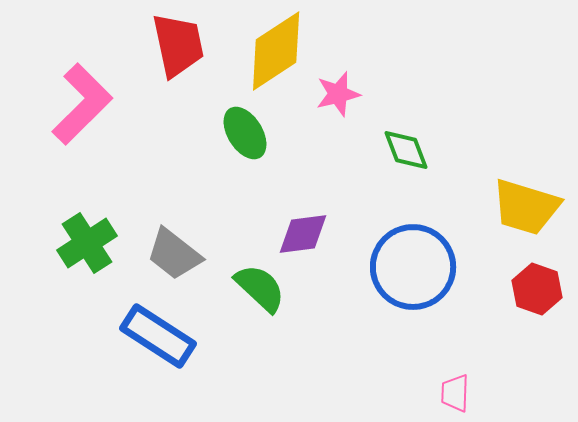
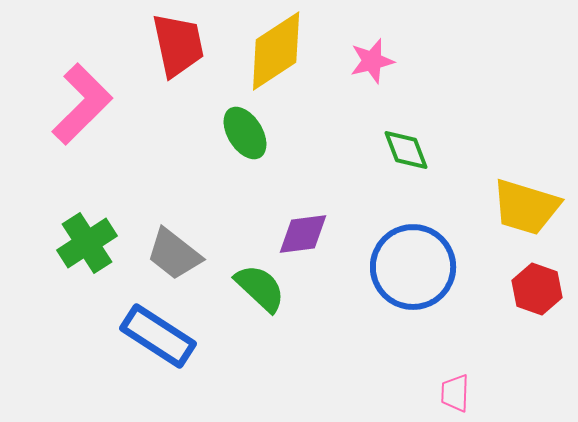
pink star: moved 34 px right, 33 px up
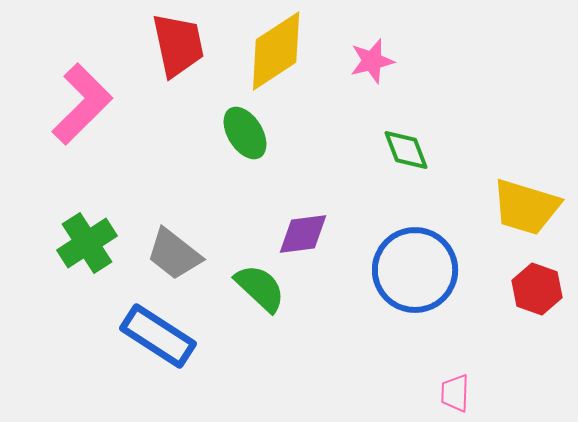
blue circle: moved 2 px right, 3 px down
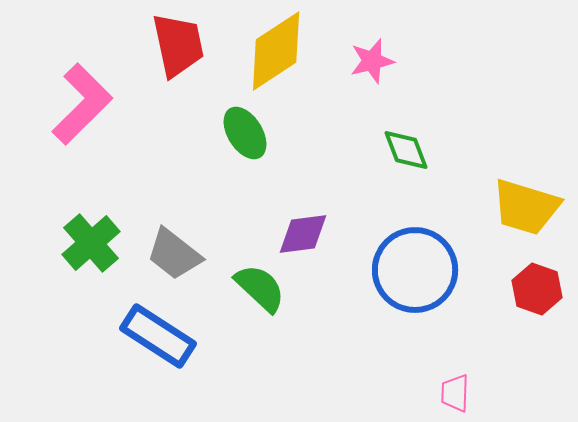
green cross: moved 4 px right; rotated 8 degrees counterclockwise
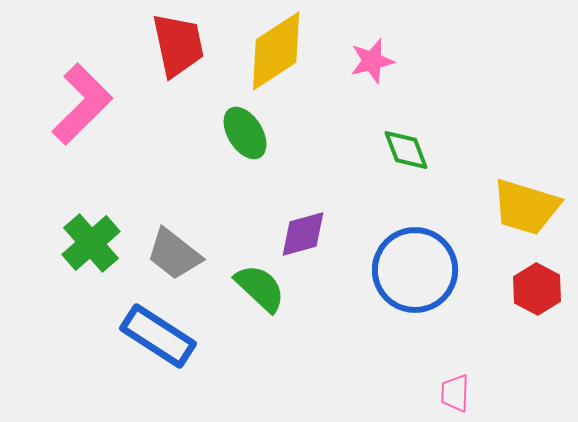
purple diamond: rotated 8 degrees counterclockwise
red hexagon: rotated 9 degrees clockwise
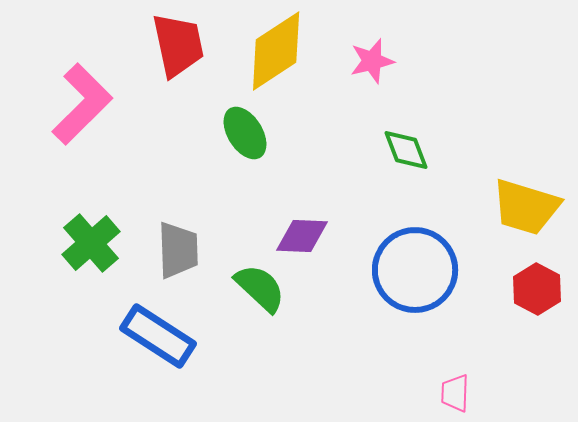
purple diamond: moved 1 px left, 2 px down; rotated 18 degrees clockwise
gray trapezoid: moved 4 px right, 4 px up; rotated 130 degrees counterclockwise
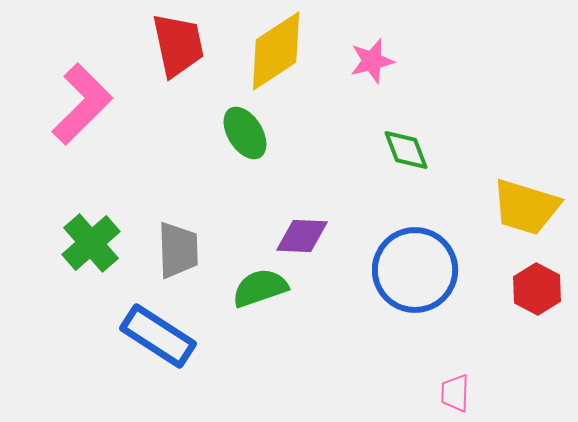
green semicircle: rotated 62 degrees counterclockwise
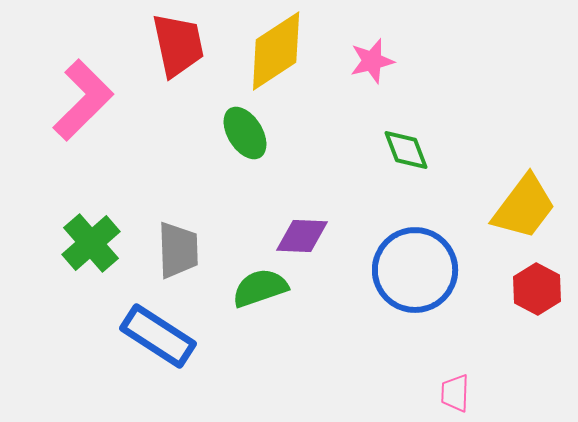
pink L-shape: moved 1 px right, 4 px up
yellow trapezoid: moved 2 px left; rotated 70 degrees counterclockwise
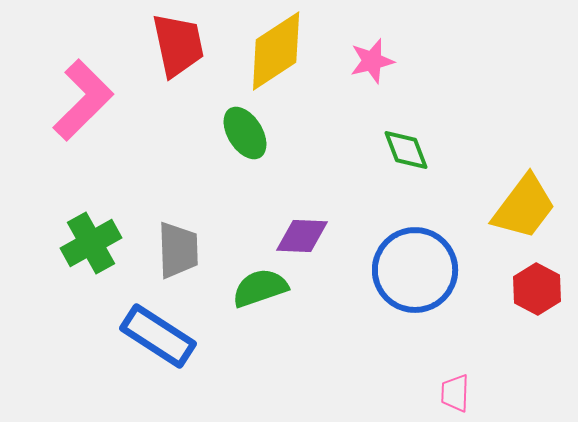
green cross: rotated 12 degrees clockwise
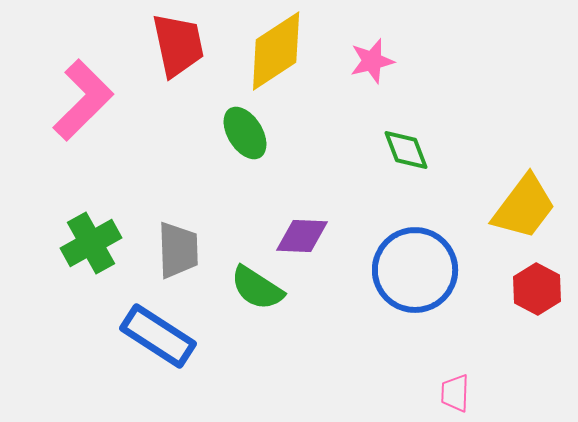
green semicircle: moved 3 px left; rotated 128 degrees counterclockwise
